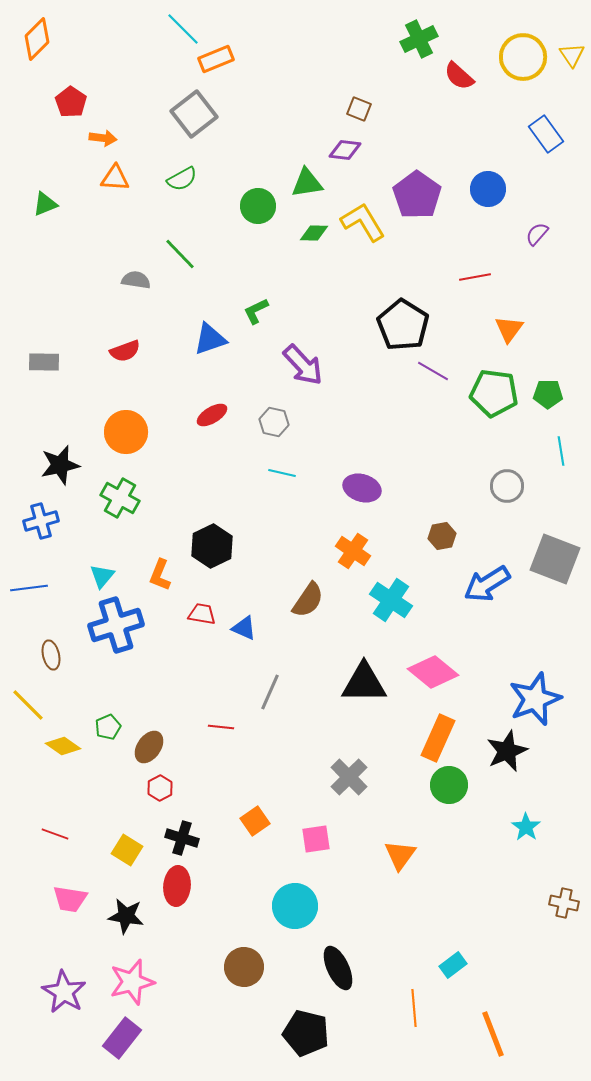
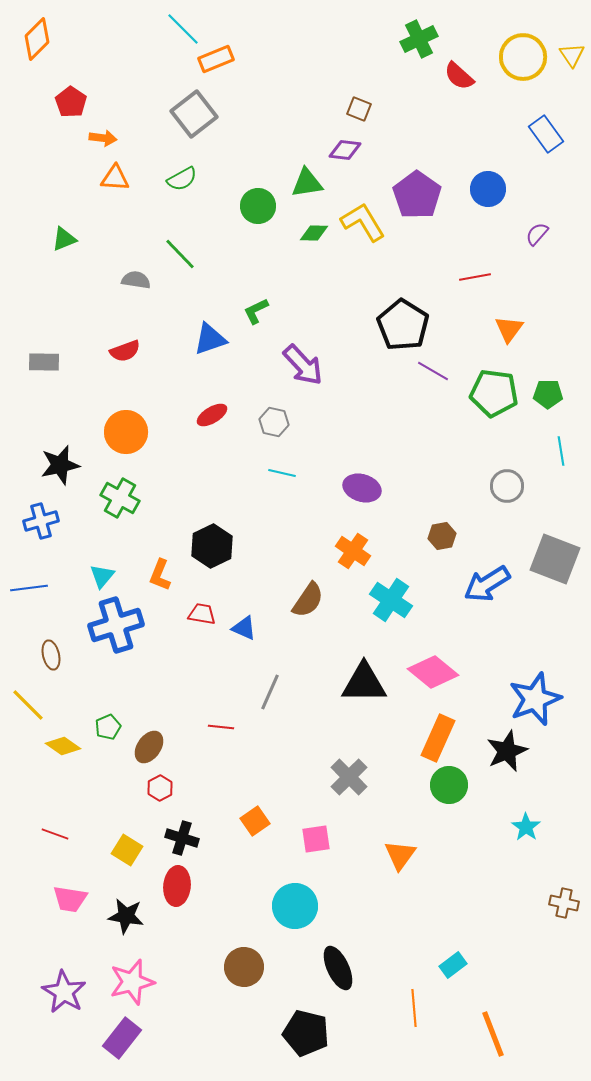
green triangle at (45, 204): moved 19 px right, 35 px down
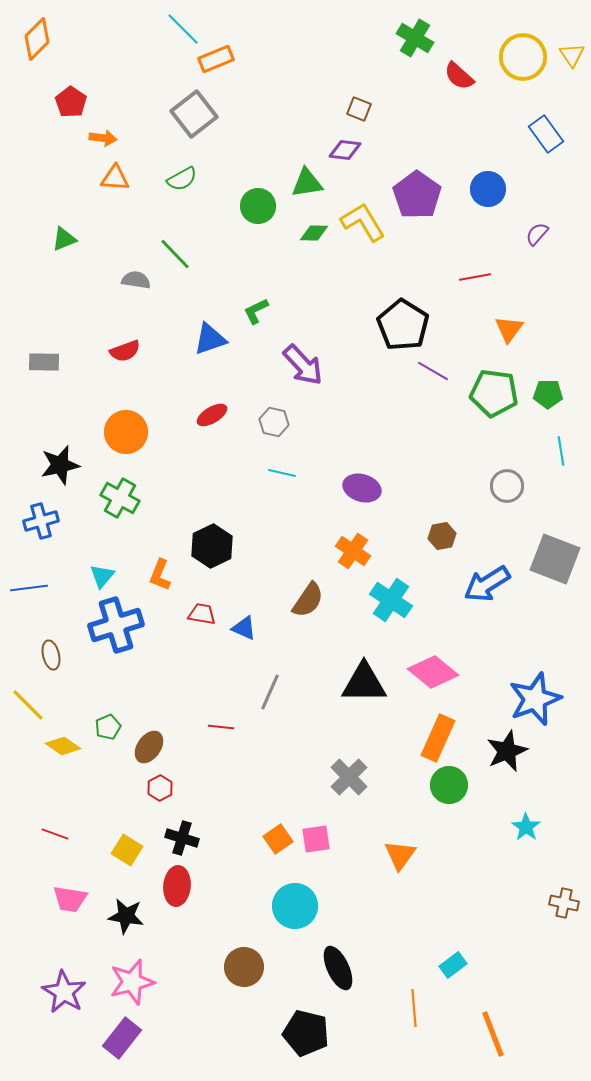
green cross at (419, 39): moved 4 px left, 1 px up; rotated 33 degrees counterclockwise
green line at (180, 254): moved 5 px left
orange square at (255, 821): moved 23 px right, 18 px down
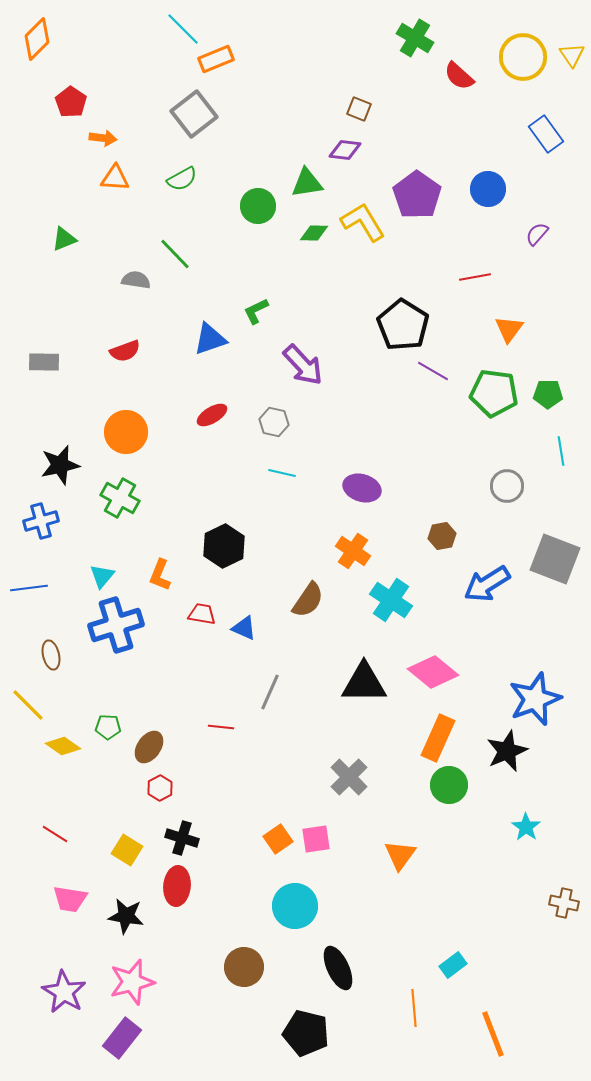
black hexagon at (212, 546): moved 12 px right
green pentagon at (108, 727): rotated 25 degrees clockwise
red line at (55, 834): rotated 12 degrees clockwise
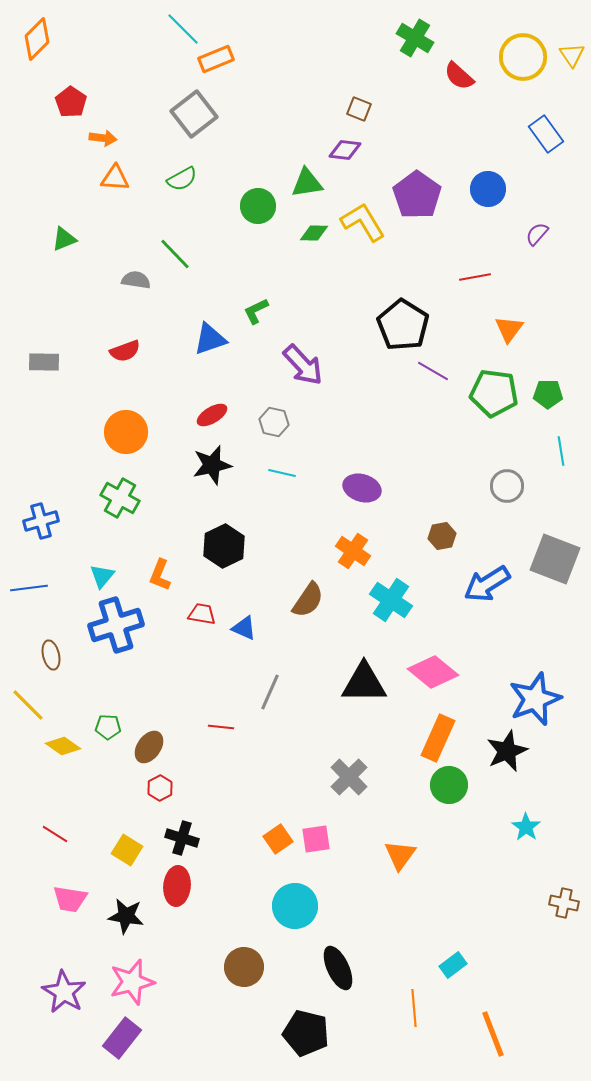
black star at (60, 465): moved 152 px right
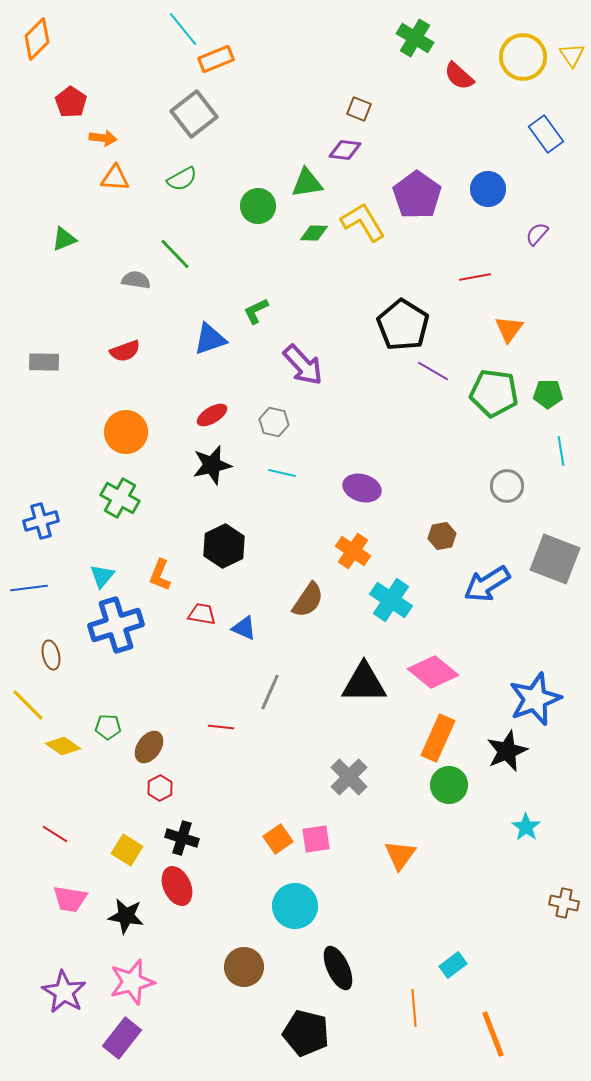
cyan line at (183, 29): rotated 6 degrees clockwise
red ellipse at (177, 886): rotated 30 degrees counterclockwise
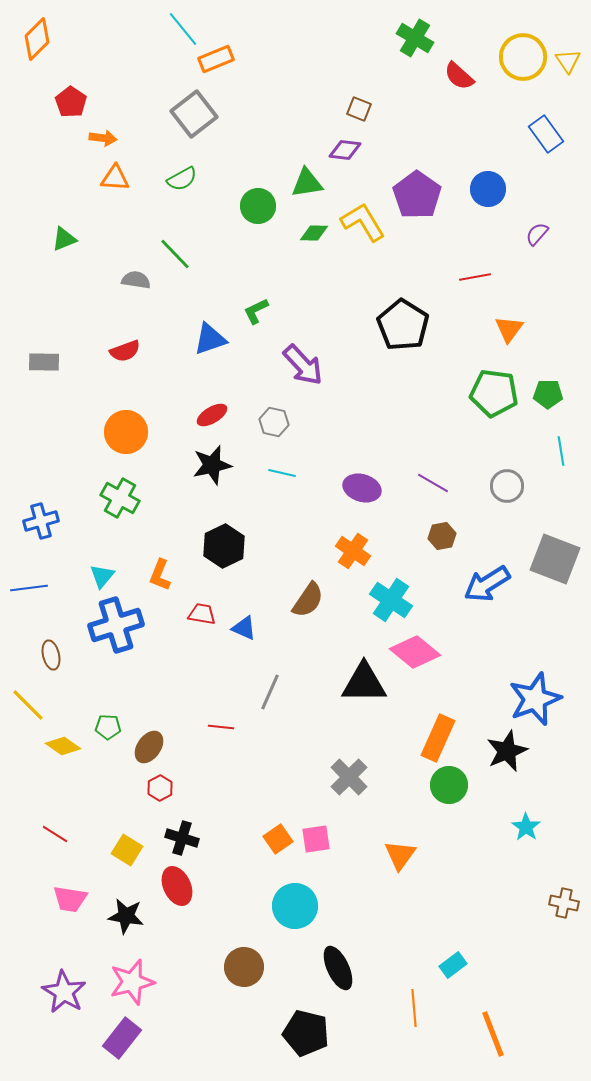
yellow triangle at (572, 55): moved 4 px left, 6 px down
purple line at (433, 371): moved 112 px down
pink diamond at (433, 672): moved 18 px left, 20 px up
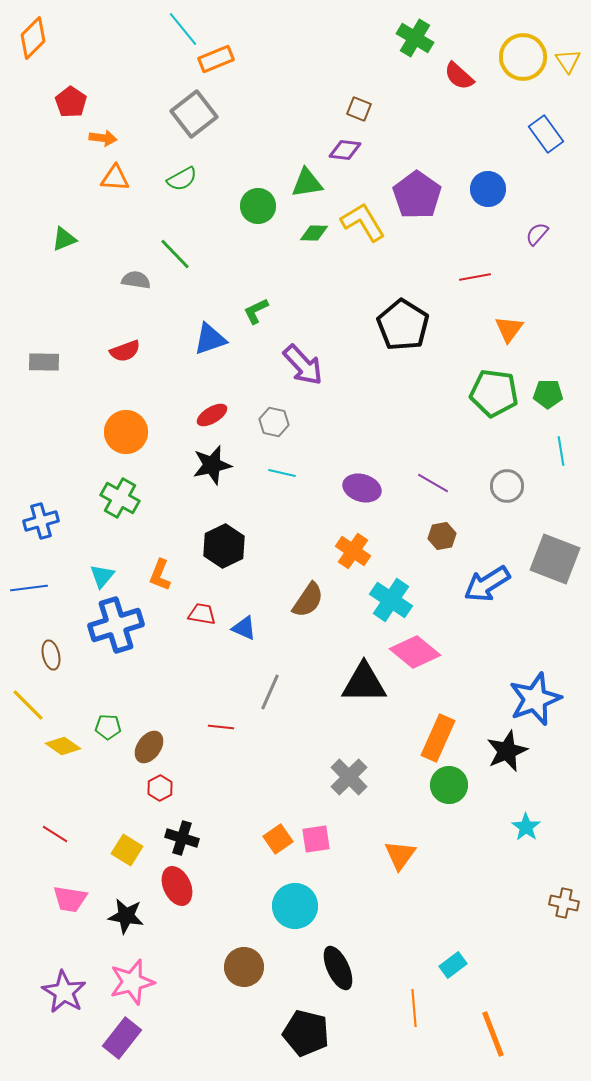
orange diamond at (37, 39): moved 4 px left, 1 px up
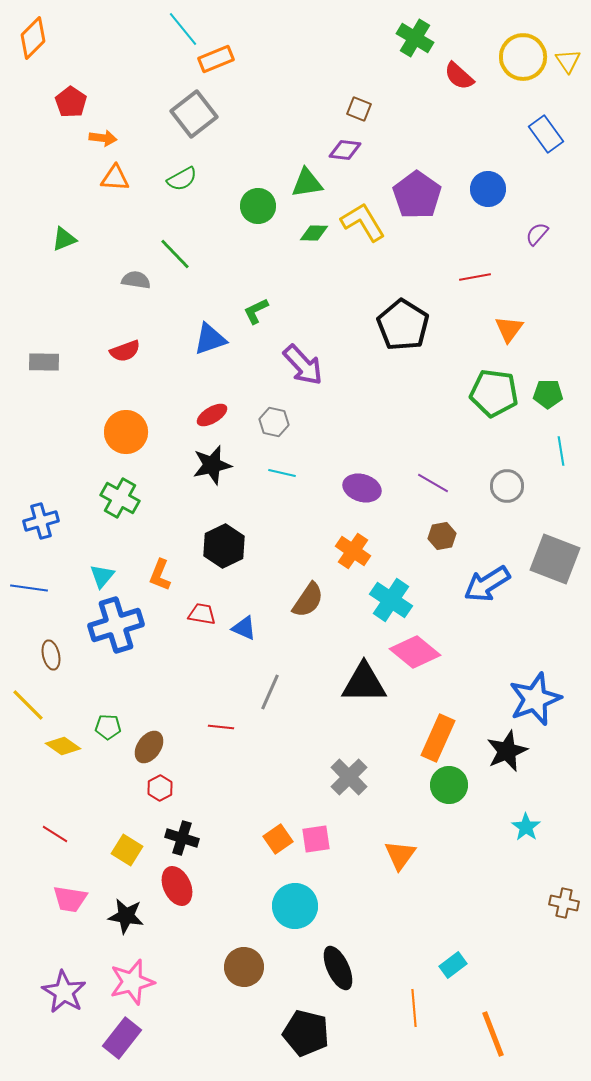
blue line at (29, 588): rotated 15 degrees clockwise
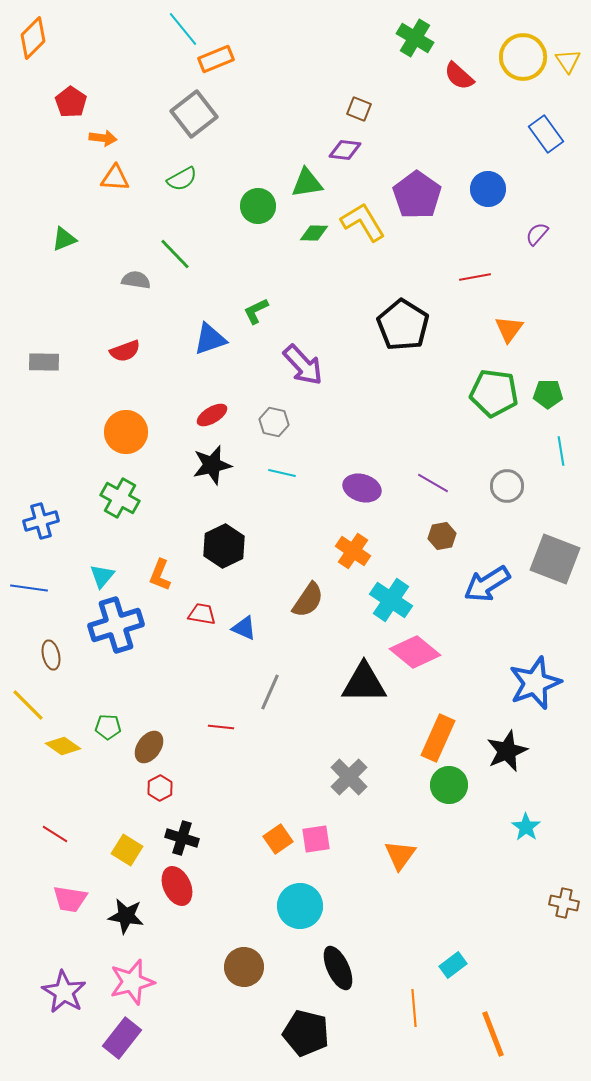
blue star at (535, 699): moved 16 px up
cyan circle at (295, 906): moved 5 px right
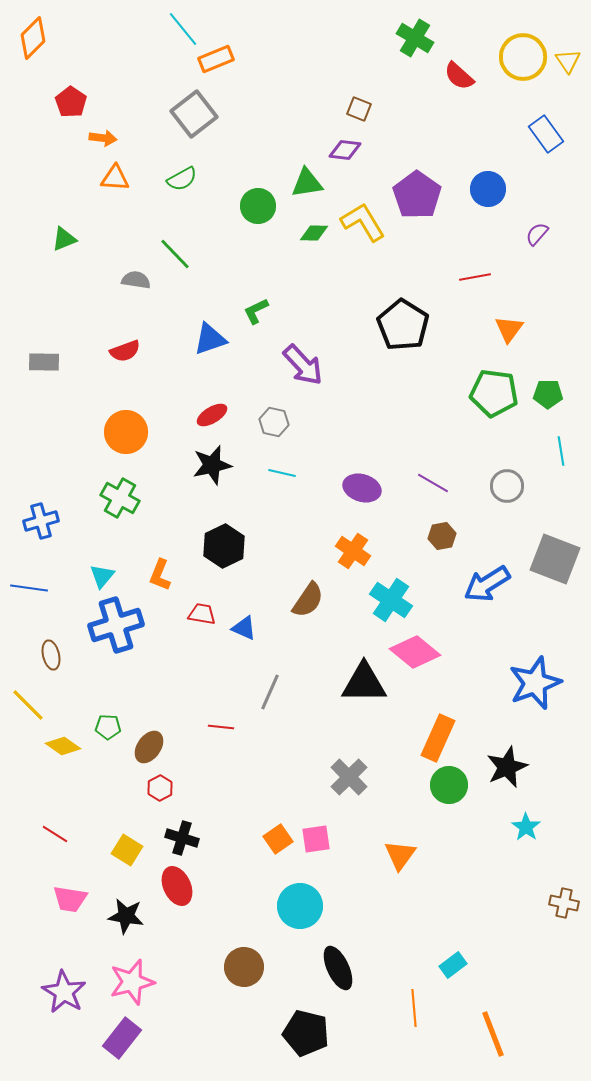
black star at (507, 751): moved 16 px down
